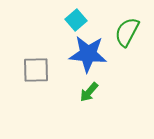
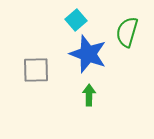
green semicircle: rotated 12 degrees counterclockwise
blue star: rotated 15 degrees clockwise
green arrow: moved 3 px down; rotated 140 degrees clockwise
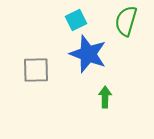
cyan square: rotated 15 degrees clockwise
green semicircle: moved 1 px left, 11 px up
green arrow: moved 16 px right, 2 px down
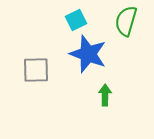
green arrow: moved 2 px up
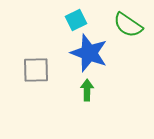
green semicircle: moved 2 px right, 4 px down; rotated 72 degrees counterclockwise
blue star: moved 1 px right, 1 px up
green arrow: moved 18 px left, 5 px up
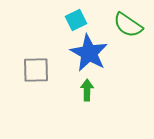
blue star: rotated 9 degrees clockwise
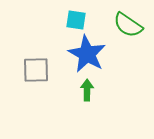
cyan square: rotated 35 degrees clockwise
blue star: moved 2 px left, 1 px down
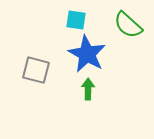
green semicircle: rotated 8 degrees clockwise
gray square: rotated 16 degrees clockwise
green arrow: moved 1 px right, 1 px up
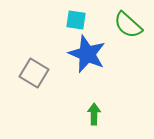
blue star: rotated 6 degrees counterclockwise
gray square: moved 2 px left, 3 px down; rotated 16 degrees clockwise
green arrow: moved 6 px right, 25 px down
